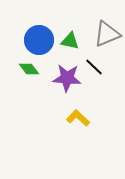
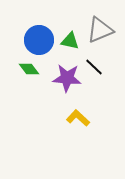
gray triangle: moved 7 px left, 4 px up
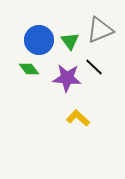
green triangle: rotated 42 degrees clockwise
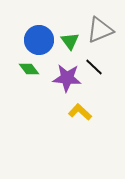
yellow L-shape: moved 2 px right, 6 px up
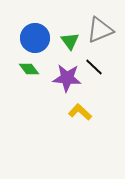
blue circle: moved 4 px left, 2 px up
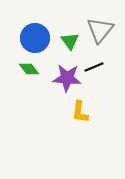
gray triangle: rotated 28 degrees counterclockwise
black line: rotated 66 degrees counterclockwise
yellow L-shape: rotated 125 degrees counterclockwise
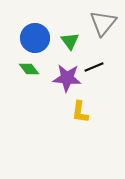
gray triangle: moved 3 px right, 7 px up
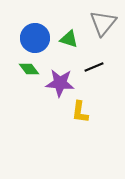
green triangle: moved 1 px left, 2 px up; rotated 36 degrees counterclockwise
purple star: moved 7 px left, 5 px down
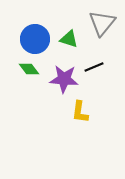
gray triangle: moved 1 px left
blue circle: moved 1 px down
purple star: moved 4 px right, 4 px up
